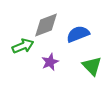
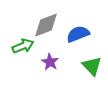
purple star: rotated 18 degrees counterclockwise
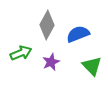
gray diamond: moved 1 px right; rotated 40 degrees counterclockwise
green arrow: moved 2 px left, 7 px down
purple star: moved 1 px right; rotated 18 degrees clockwise
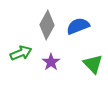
blue semicircle: moved 8 px up
purple star: rotated 12 degrees counterclockwise
green triangle: moved 1 px right, 2 px up
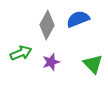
blue semicircle: moved 7 px up
purple star: rotated 18 degrees clockwise
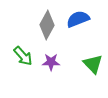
green arrow: moved 2 px right, 3 px down; rotated 70 degrees clockwise
purple star: rotated 18 degrees clockwise
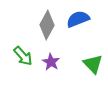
purple star: rotated 30 degrees clockwise
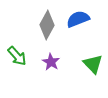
green arrow: moved 6 px left
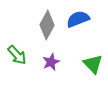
green arrow: moved 1 px up
purple star: rotated 18 degrees clockwise
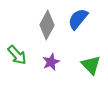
blue semicircle: rotated 30 degrees counterclockwise
green triangle: moved 2 px left, 1 px down
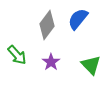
gray diamond: rotated 8 degrees clockwise
purple star: rotated 12 degrees counterclockwise
